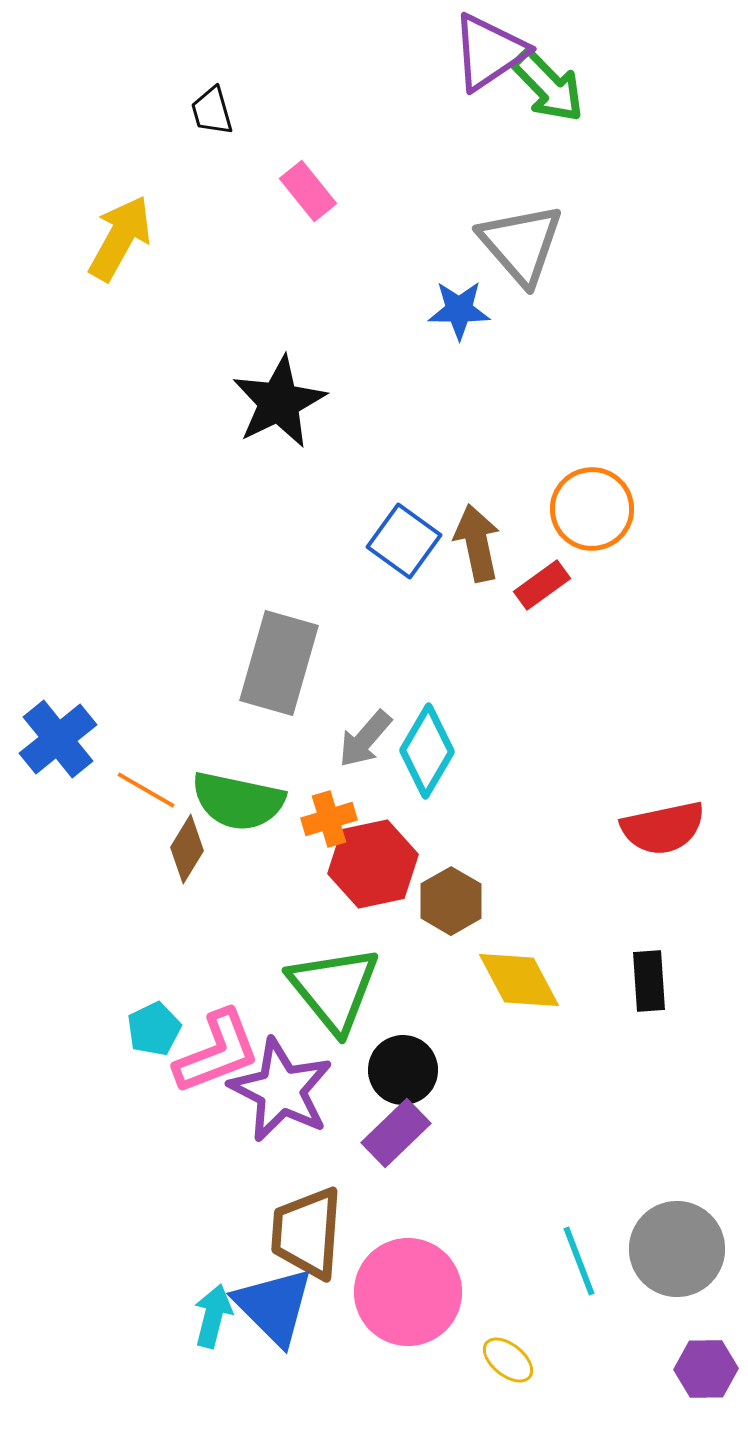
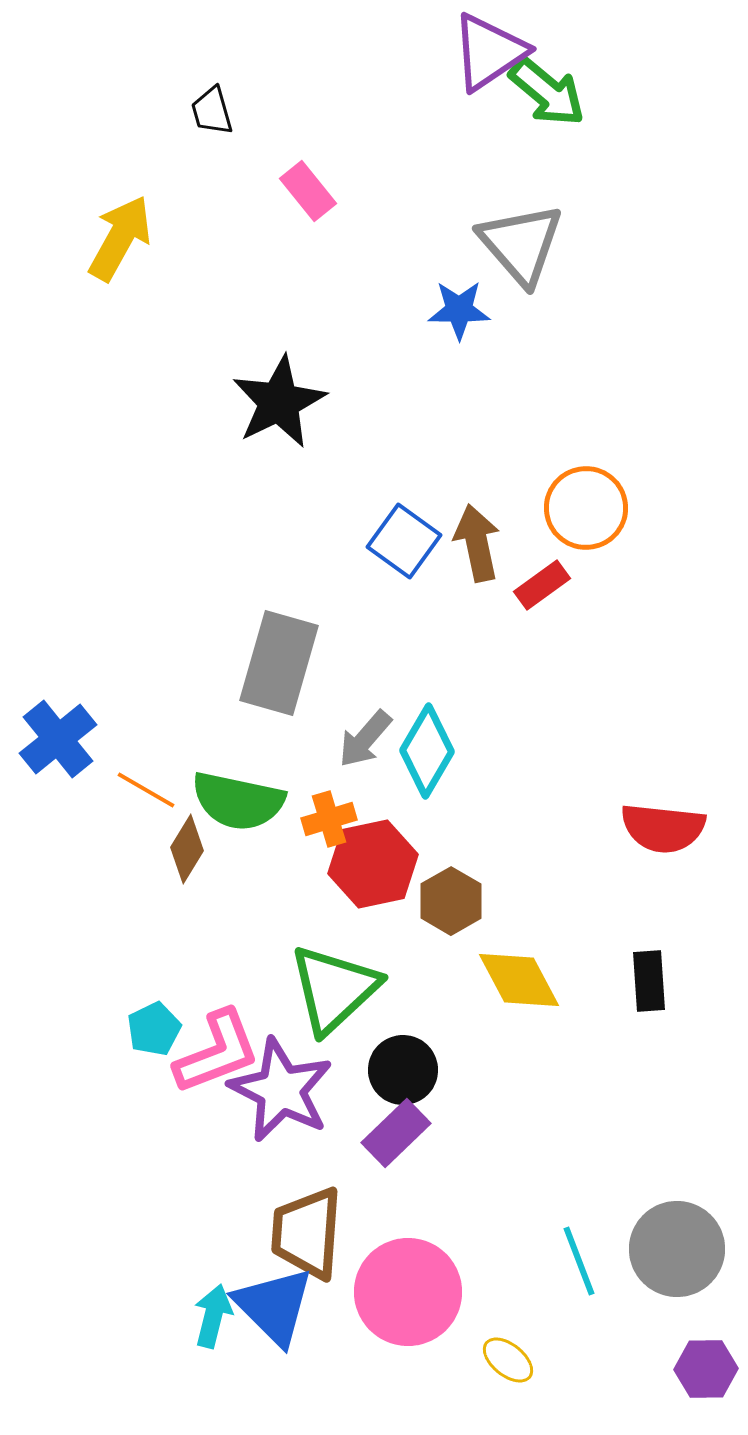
green arrow: moved 1 px left, 6 px down; rotated 6 degrees counterclockwise
orange circle: moved 6 px left, 1 px up
red semicircle: rotated 18 degrees clockwise
green triangle: rotated 26 degrees clockwise
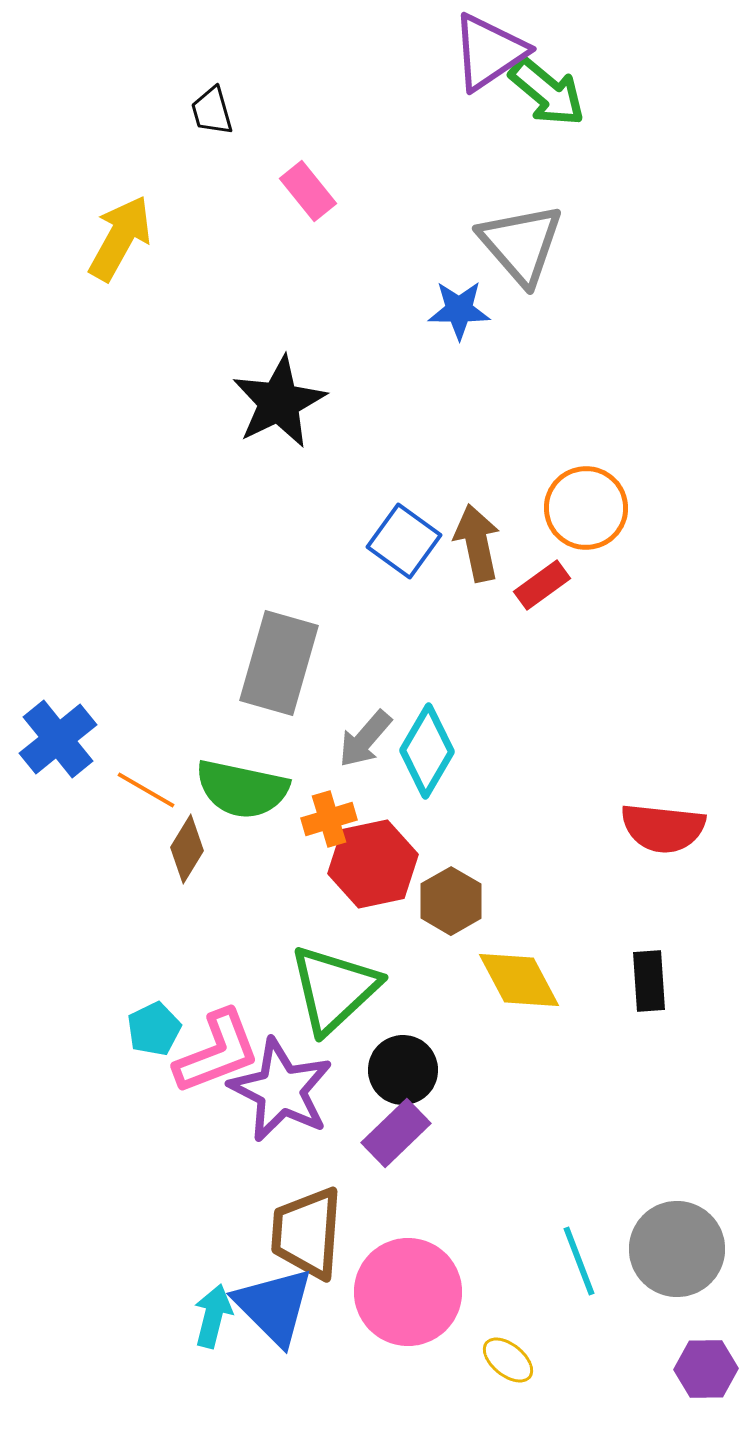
green semicircle: moved 4 px right, 12 px up
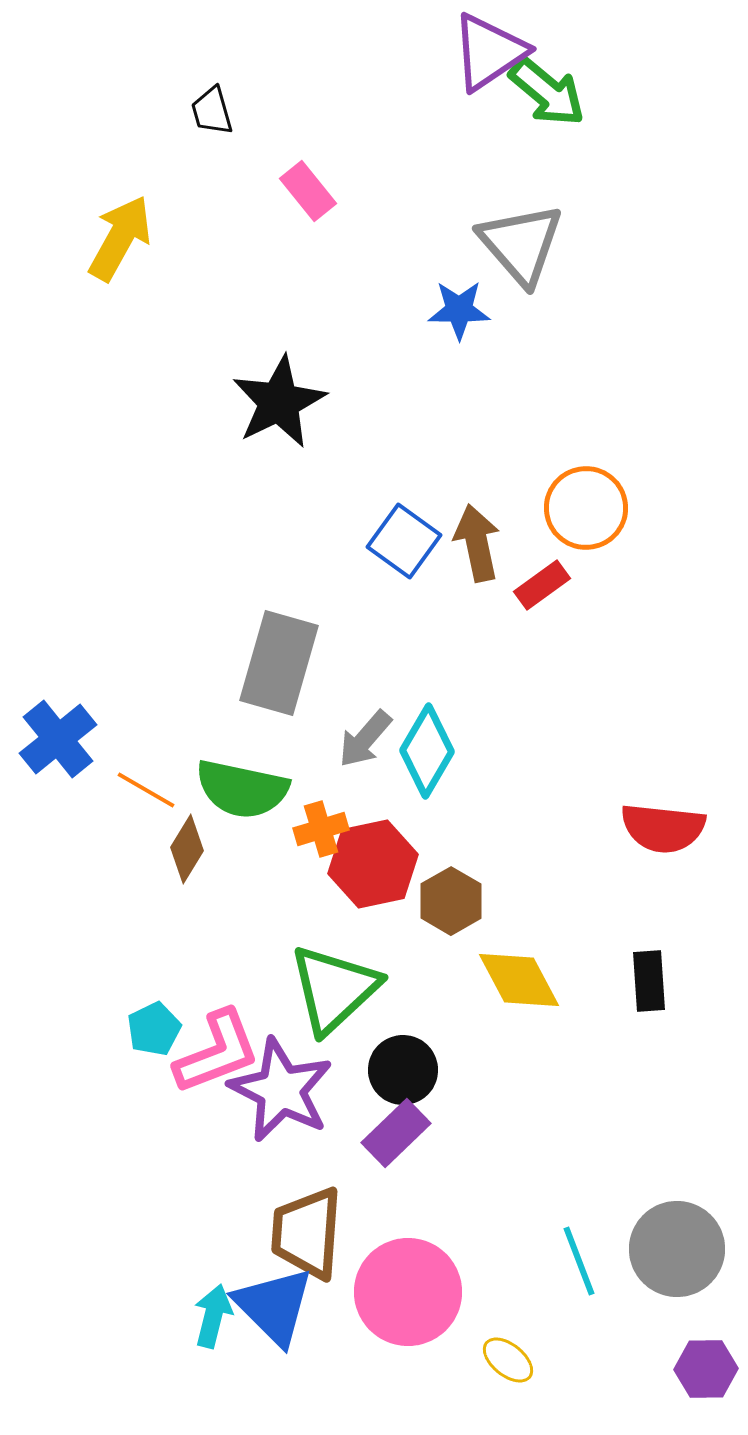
orange cross: moved 8 px left, 10 px down
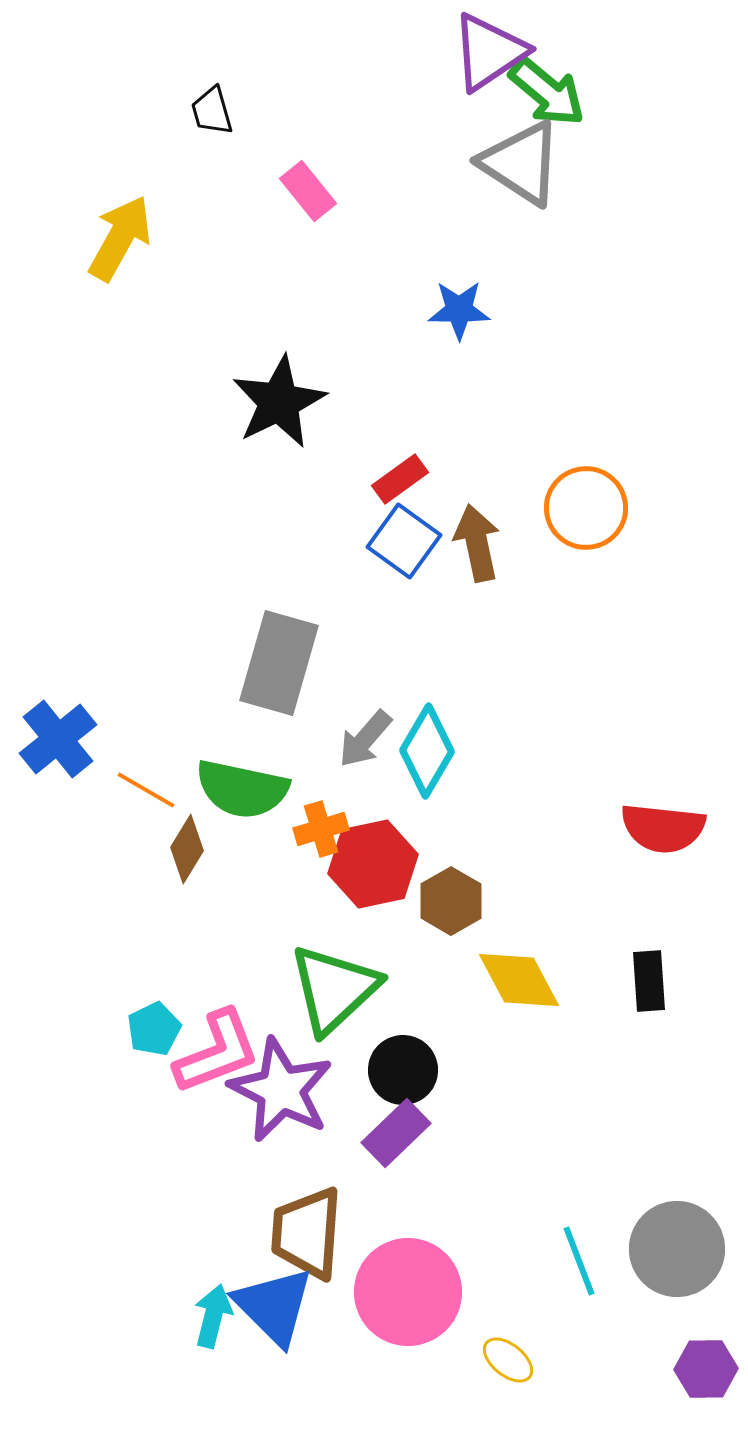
gray triangle: moved 81 px up; rotated 16 degrees counterclockwise
red rectangle: moved 142 px left, 106 px up
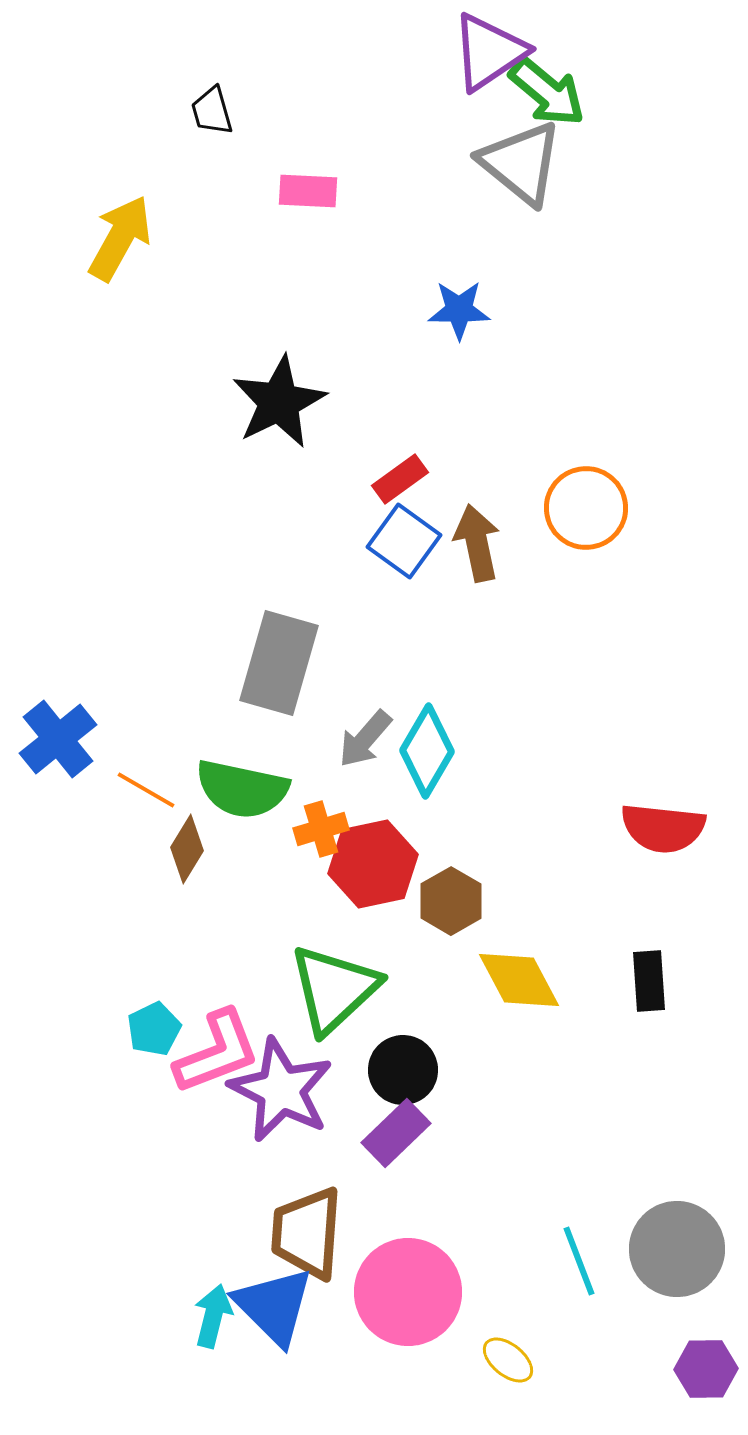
gray triangle: rotated 6 degrees clockwise
pink rectangle: rotated 48 degrees counterclockwise
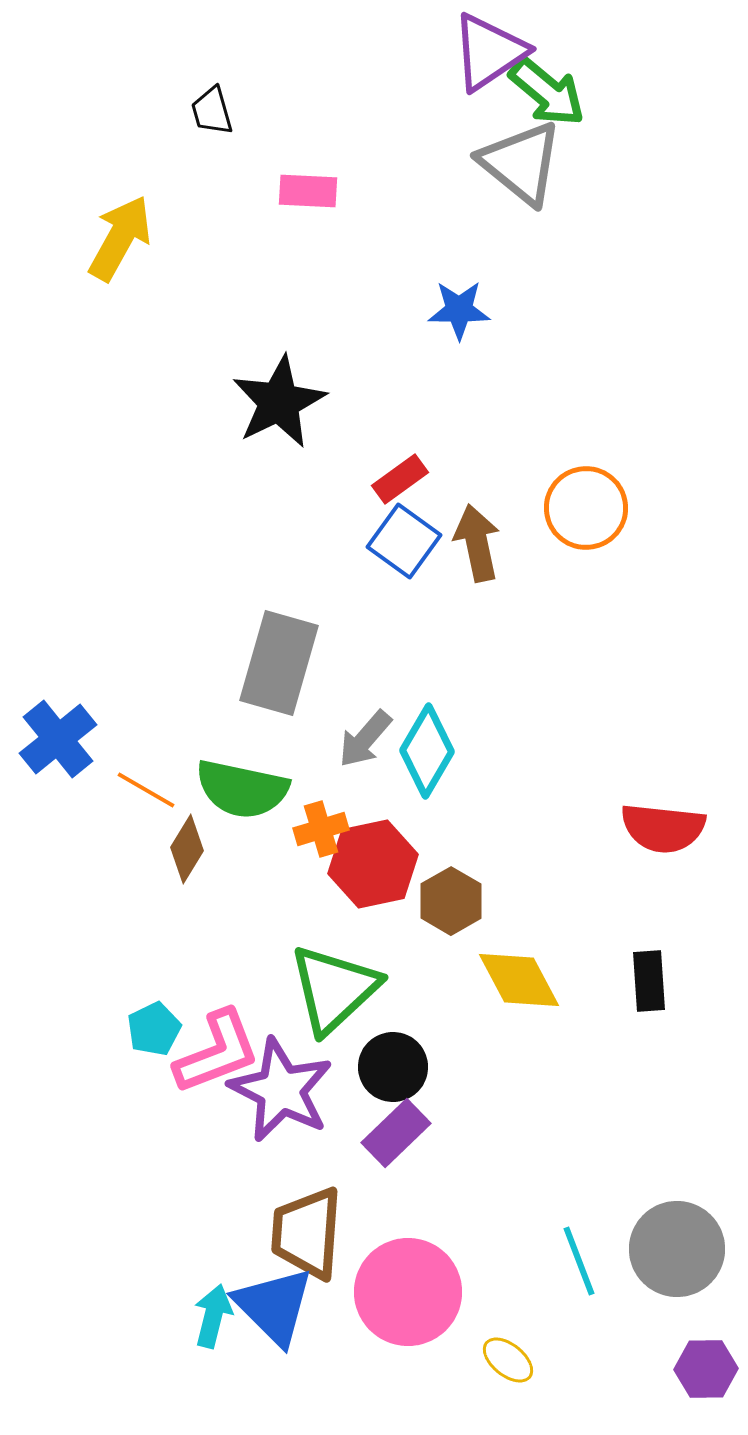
black circle: moved 10 px left, 3 px up
